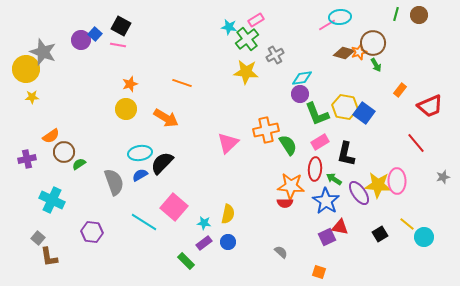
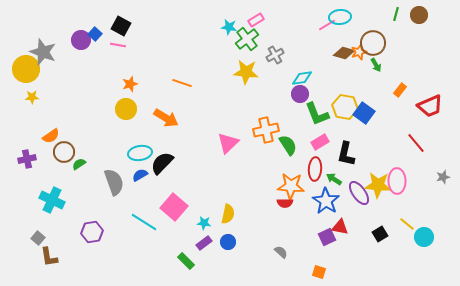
purple hexagon at (92, 232): rotated 15 degrees counterclockwise
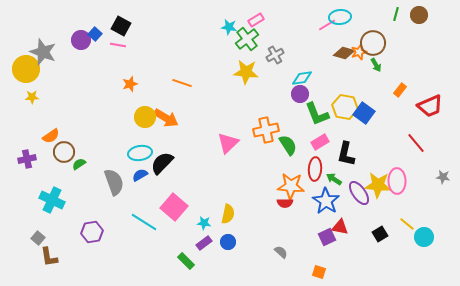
yellow circle at (126, 109): moved 19 px right, 8 px down
gray star at (443, 177): rotated 24 degrees clockwise
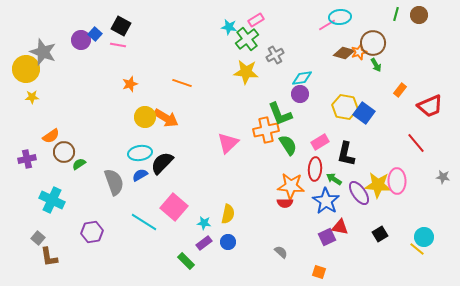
green L-shape at (317, 114): moved 37 px left
yellow line at (407, 224): moved 10 px right, 25 px down
